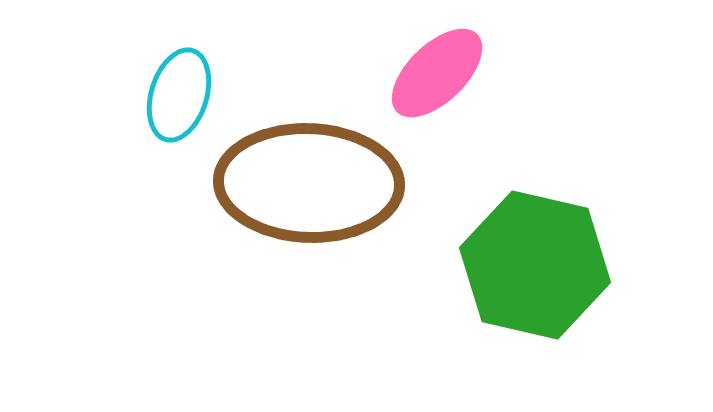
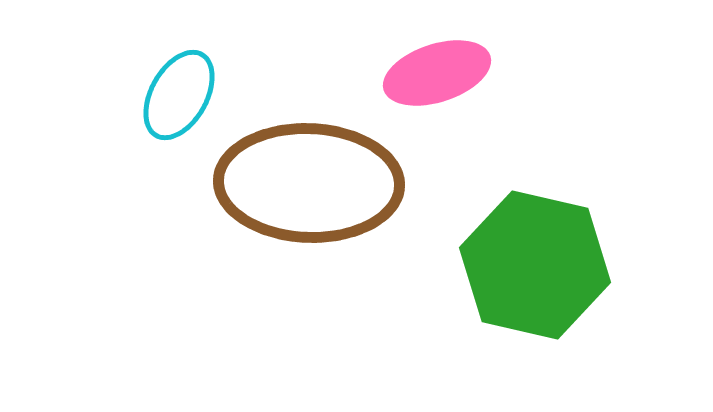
pink ellipse: rotated 26 degrees clockwise
cyan ellipse: rotated 12 degrees clockwise
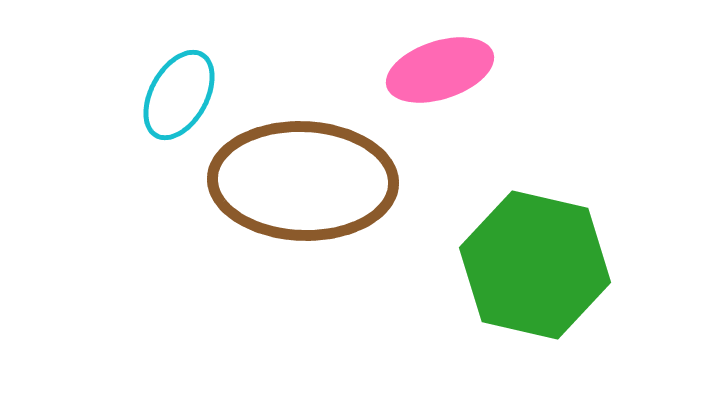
pink ellipse: moved 3 px right, 3 px up
brown ellipse: moved 6 px left, 2 px up
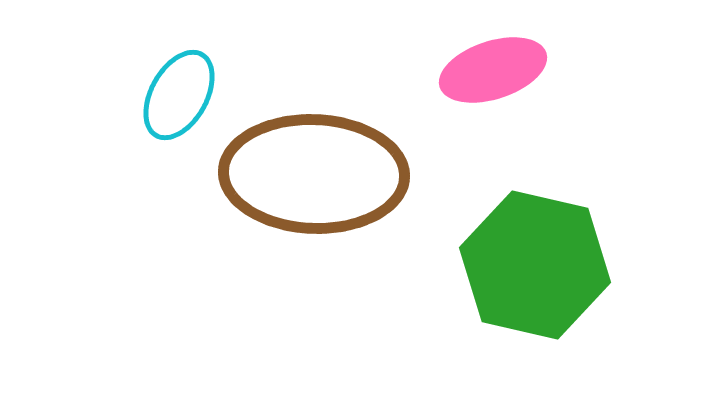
pink ellipse: moved 53 px right
brown ellipse: moved 11 px right, 7 px up
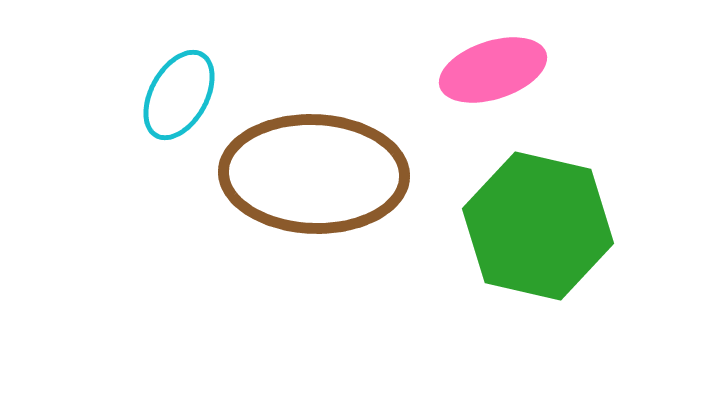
green hexagon: moved 3 px right, 39 px up
